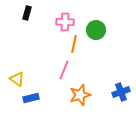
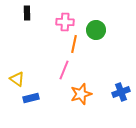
black rectangle: rotated 16 degrees counterclockwise
orange star: moved 1 px right, 1 px up
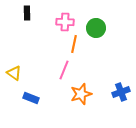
green circle: moved 2 px up
yellow triangle: moved 3 px left, 6 px up
blue rectangle: rotated 35 degrees clockwise
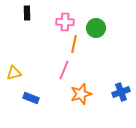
yellow triangle: rotated 49 degrees counterclockwise
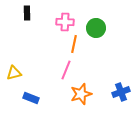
pink line: moved 2 px right
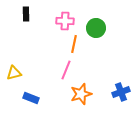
black rectangle: moved 1 px left, 1 px down
pink cross: moved 1 px up
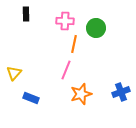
yellow triangle: rotated 35 degrees counterclockwise
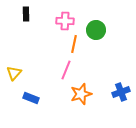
green circle: moved 2 px down
